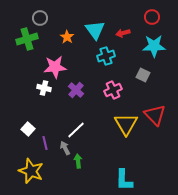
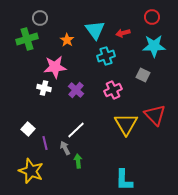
orange star: moved 3 px down
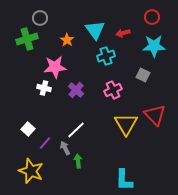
purple line: rotated 56 degrees clockwise
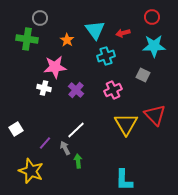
green cross: rotated 25 degrees clockwise
white square: moved 12 px left; rotated 16 degrees clockwise
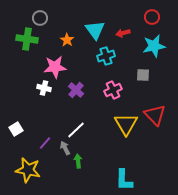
cyan star: rotated 10 degrees counterclockwise
gray square: rotated 24 degrees counterclockwise
yellow star: moved 3 px left, 1 px up; rotated 10 degrees counterclockwise
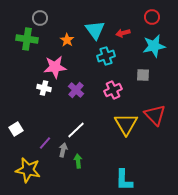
gray arrow: moved 2 px left, 2 px down; rotated 40 degrees clockwise
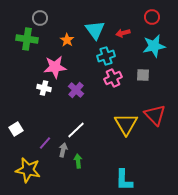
pink cross: moved 12 px up
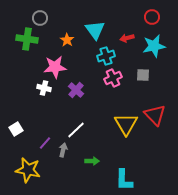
red arrow: moved 4 px right, 5 px down
green arrow: moved 14 px right; rotated 96 degrees clockwise
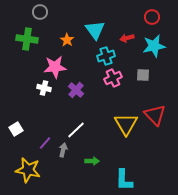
gray circle: moved 6 px up
